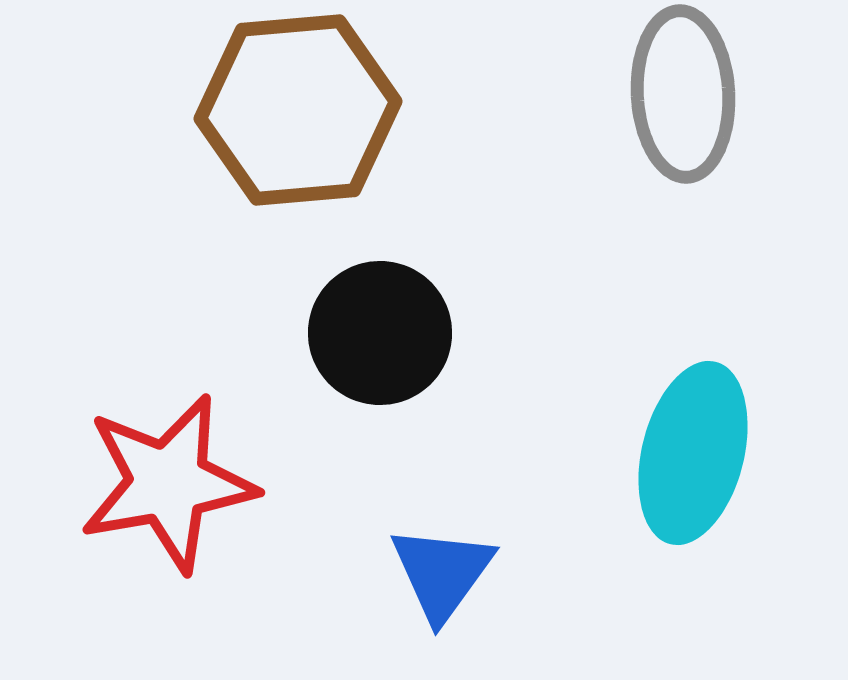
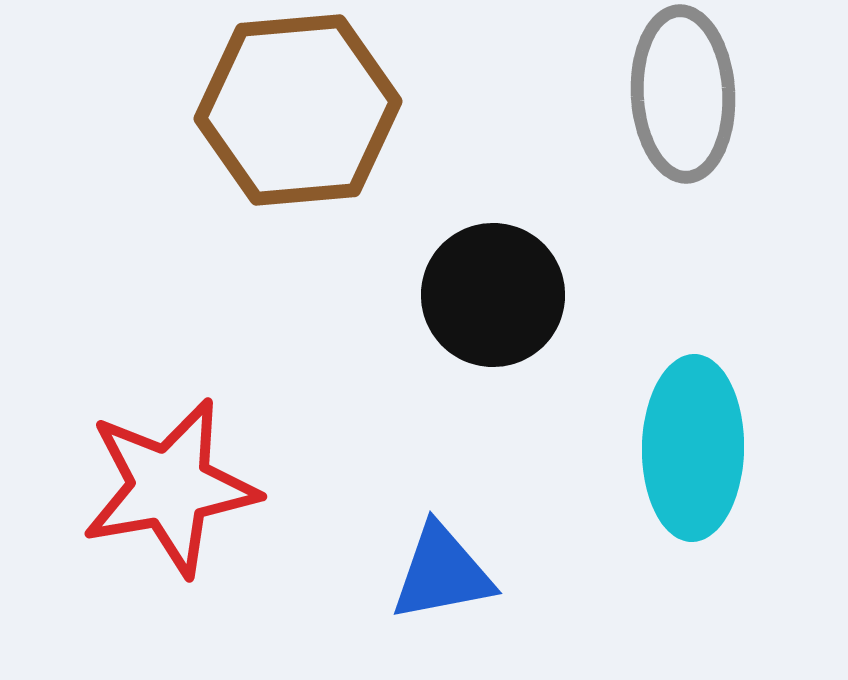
black circle: moved 113 px right, 38 px up
cyan ellipse: moved 5 px up; rotated 13 degrees counterclockwise
red star: moved 2 px right, 4 px down
blue triangle: rotated 43 degrees clockwise
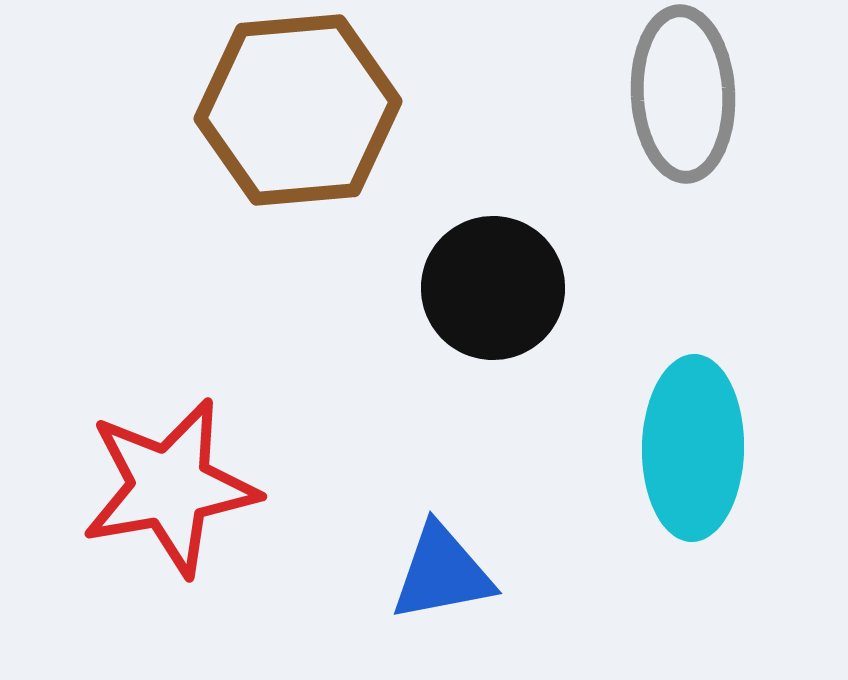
black circle: moved 7 px up
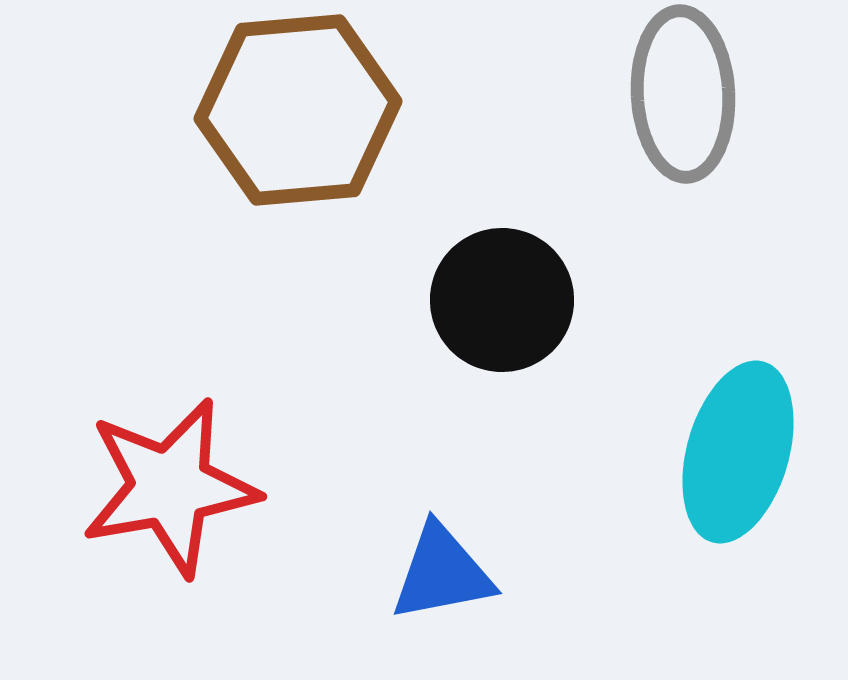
black circle: moved 9 px right, 12 px down
cyan ellipse: moved 45 px right, 4 px down; rotated 15 degrees clockwise
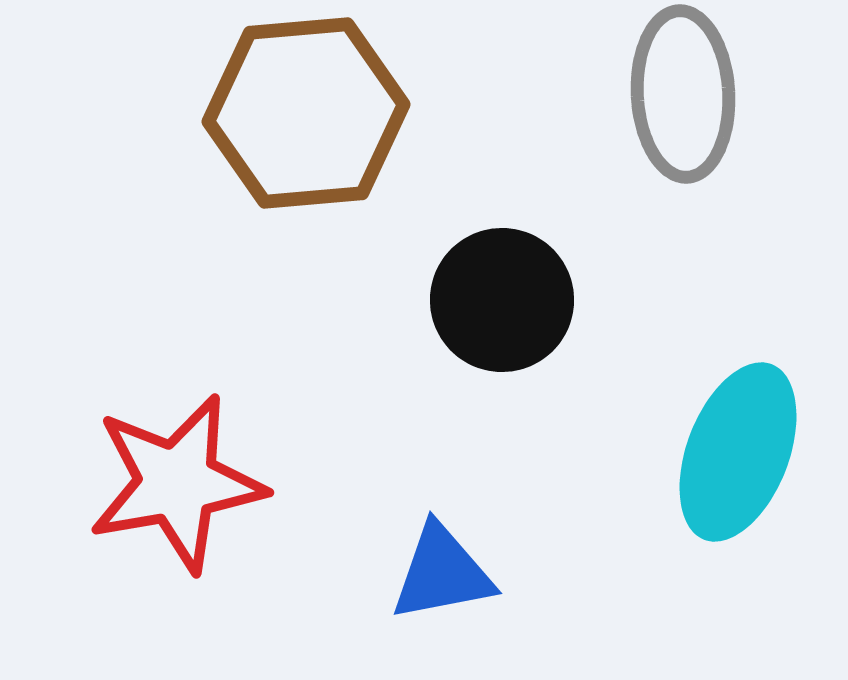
brown hexagon: moved 8 px right, 3 px down
cyan ellipse: rotated 5 degrees clockwise
red star: moved 7 px right, 4 px up
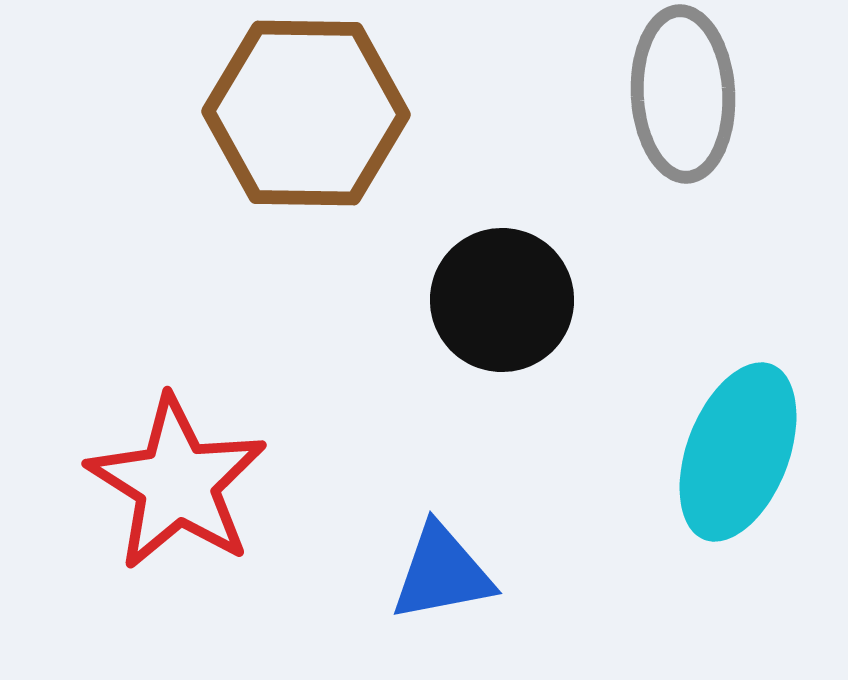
brown hexagon: rotated 6 degrees clockwise
red star: rotated 30 degrees counterclockwise
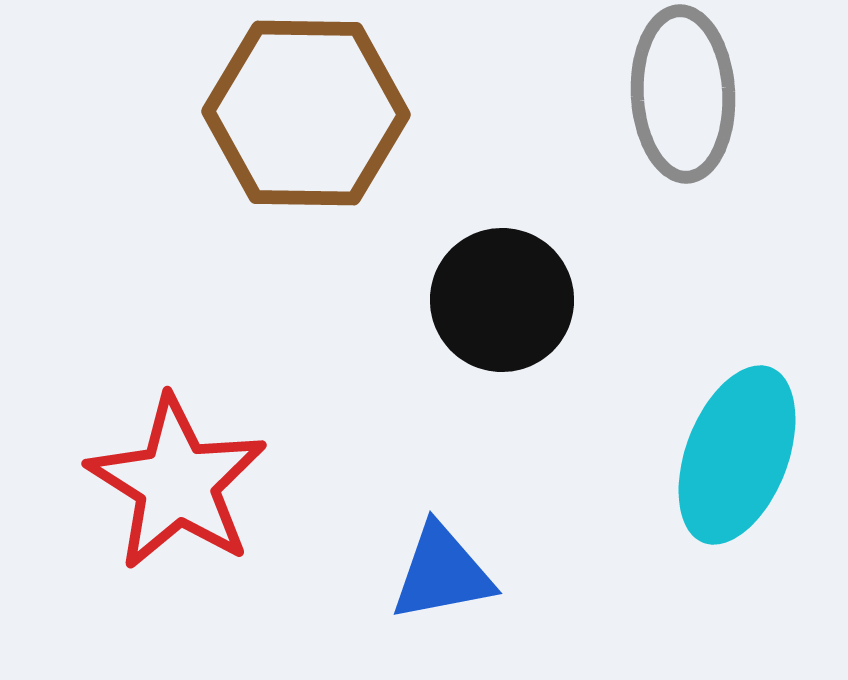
cyan ellipse: moved 1 px left, 3 px down
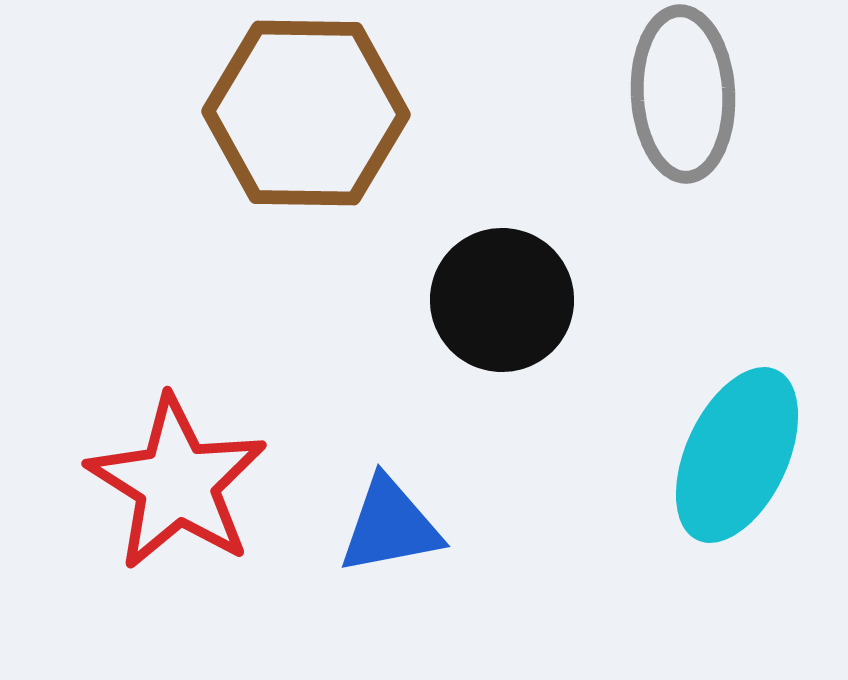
cyan ellipse: rotated 4 degrees clockwise
blue triangle: moved 52 px left, 47 px up
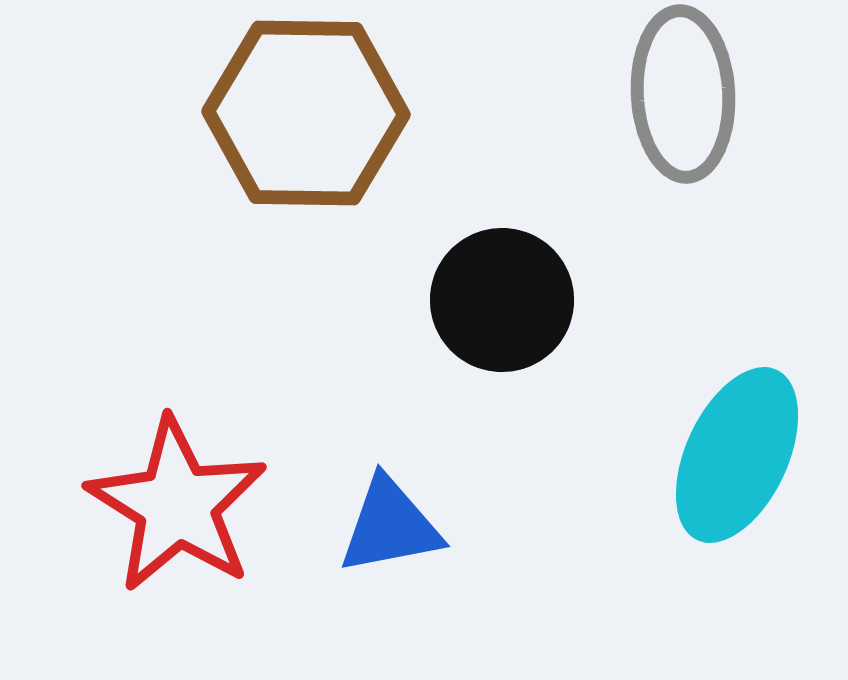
red star: moved 22 px down
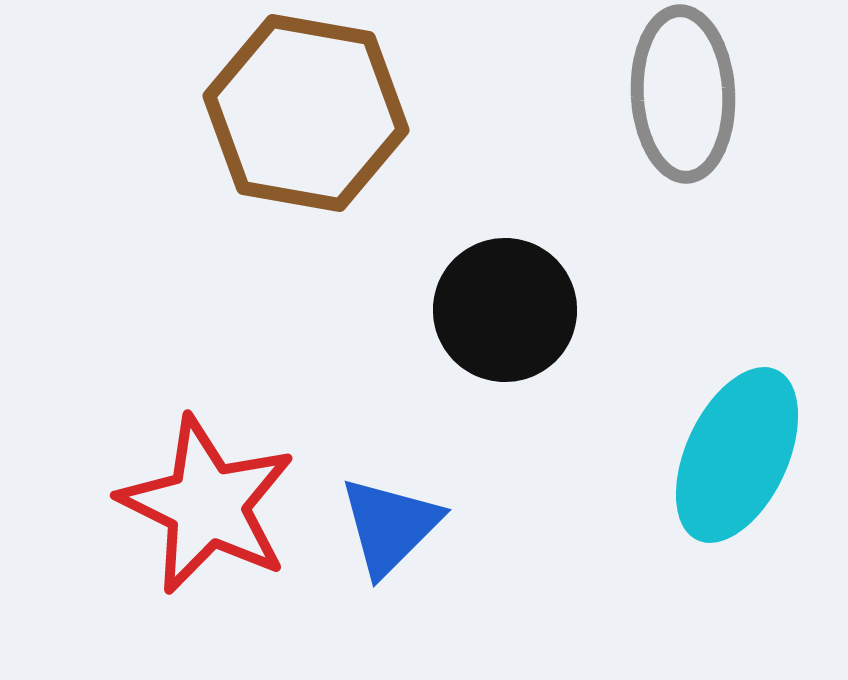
brown hexagon: rotated 9 degrees clockwise
black circle: moved 3 px right, 10 px down
red star: moved 30 px right; rotated 6 degrees counterclockwise
blue triangle: rotated 34 degrees counterclockwise
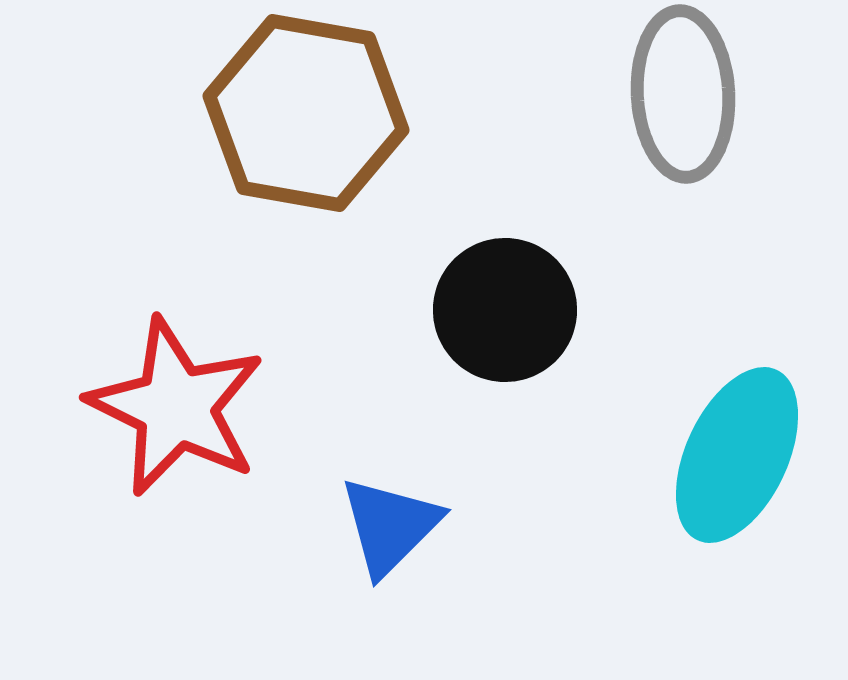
red star: moved 31 px left, 98 px up
